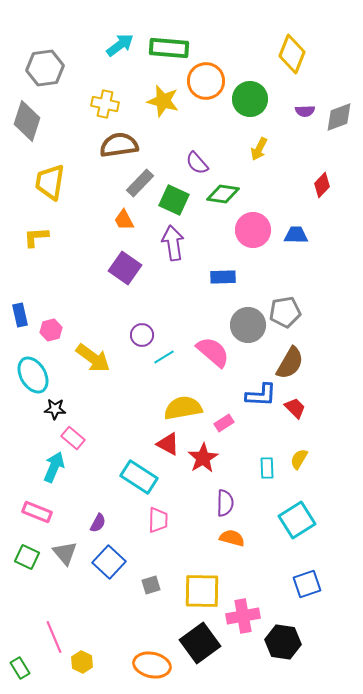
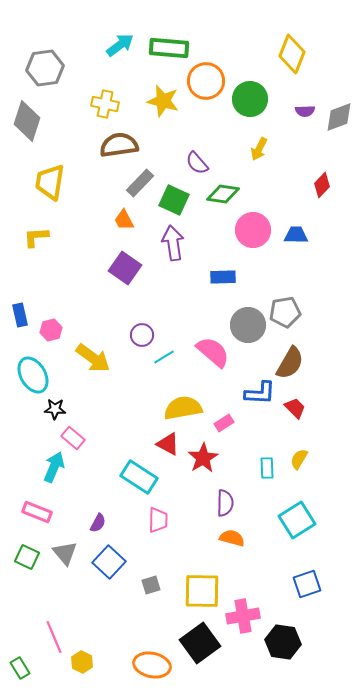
blue L-shape at (261, 395): moved 1 px left, 2 px up
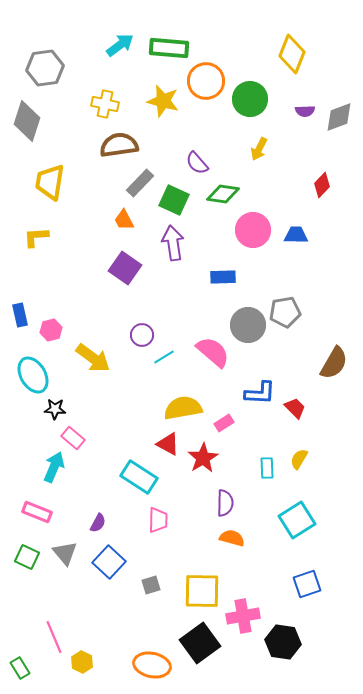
brown semicircle at (290, 363): moved 44 px right
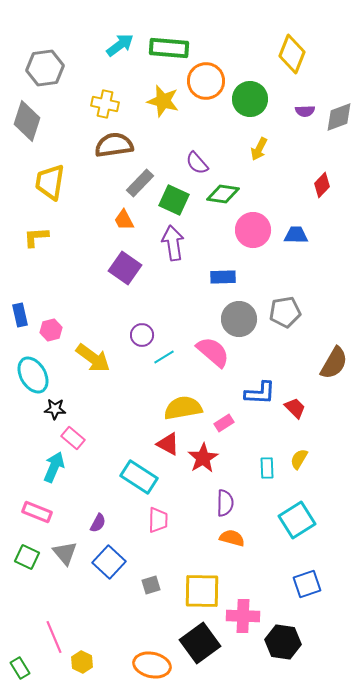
brown semicircle at (119, 145): moved 5 px left
gray circle at (248, 325): moved 9 px left, 6 px up
pink cross at (243, 616): rotated 12 degrees clockwise
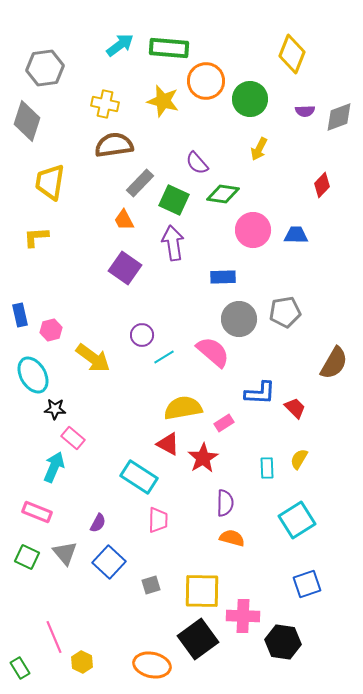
black square at (200, 643): moved 2 px left, 4 px up
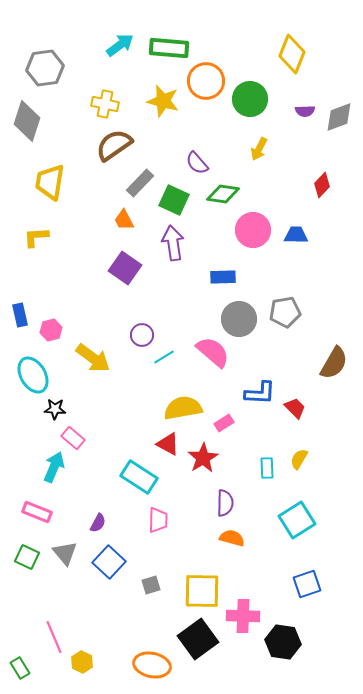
brown semicircle at (114, 145): rotated 27 degrees counterclockwise
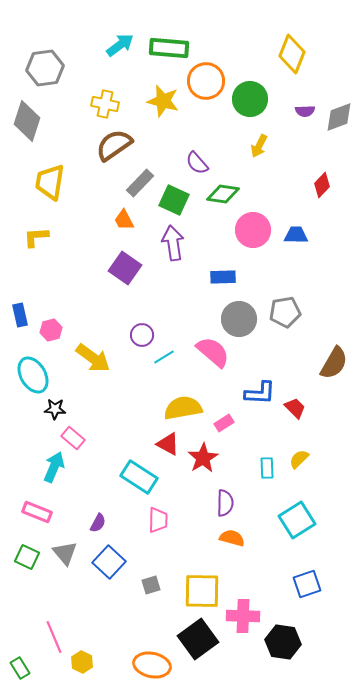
yellow arrow at (259, 149): moved 3 px up
yellow semicircle at (299, 459): rotated 15 degrees clockwise
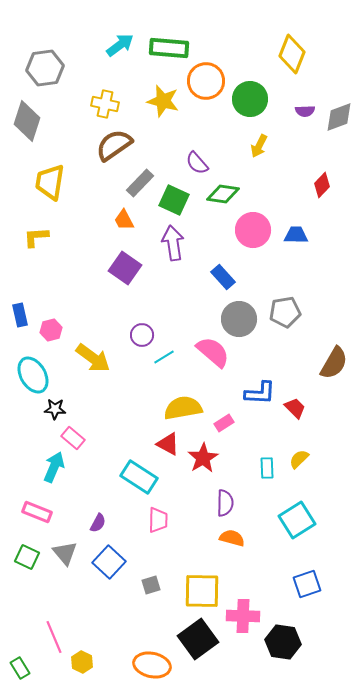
blue rectangle at (223, 277): rotated 50 degrees clockwise
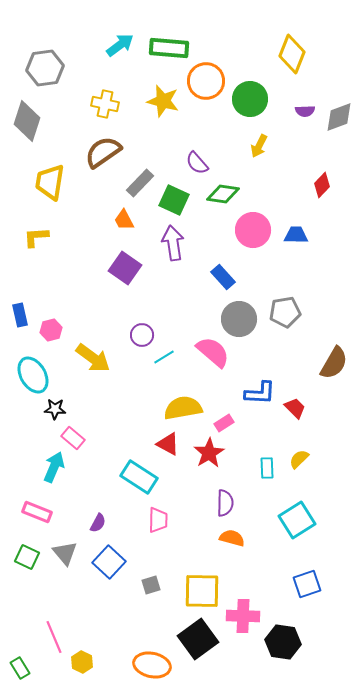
brown semicircle at (114, 145): moved 11 px left, 7 px down
red star at (203, 458): moved 6 px right, 5 px up
